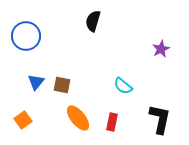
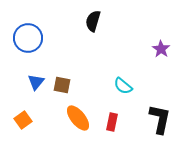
blue circle: moved 2 px right, 2 px down
purple star: rotated 12 degrees counterclockwise
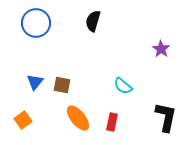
blue circle: moved 8 px right, 15 px up
blue triangle: moved 1 px left
black L-shape: moved 6 px right, 2 px up
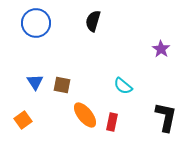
blue triangle: rotated 12 degrees counterclockwise
orange ellipse: moved 7 px right, 3 px up
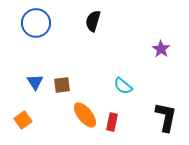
brown square: rotated 18 degrees counterclockwise
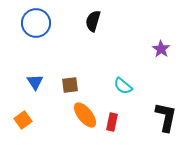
brown square: moved 8 px right
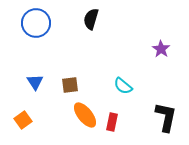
black semicircle: moved 2 px left, 2 px up
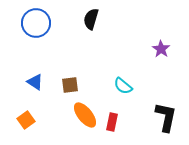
blue triangle: rotated 24 degrees counterclockwise
orange square: moved 3 px right
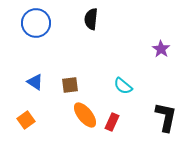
black semicircle: rotated 10 degrees counterclockwise
red rectangle: rotated 12 degrees clockwise
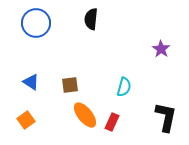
blue triangle: moved 4 px left
cyan semicircle: moved 1 px right, 1 px down; rotated 114 degrees counterclockwise
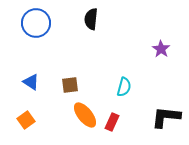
black L-shape: rotated 96 degrees counterclockwise
